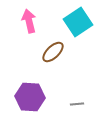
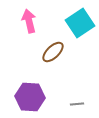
cyan square: moved 2 px right, 1 px down
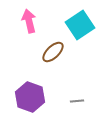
cyan square: moved 2 px down
purple hexagon: rotated 16 degrees clockwise
gray line: moved 3 px up
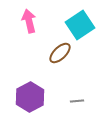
brown ellipse: moved 7 px right, 1 px down
purple hexagon: rotated 12 degrees clockwise
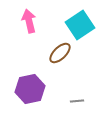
purple hexagon: moved 8 px up; rotated 16 degrees clockwise
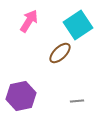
pink arrow: rotated 45 degrees clockwise
cyan square: moved 2 px left
purple hexagon: moved 9 px left, 7 px down
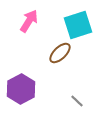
cyan square: rotated 16 degrees clockwise
purple hexagon: moved 7 px up; rotated 16 degrees counterclockwise
gray line: rotated 48 degrees clockwise
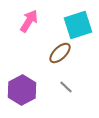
purple hexagon: moved 1 px right, 1 px down
gray line: moved 11 px left, 14 px up
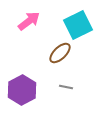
pink arrow: rotated 20 degrees clockwise
cyan square: rotated 8 degrees counterclockwise
gray line: rotated 32 degrees counterclockwise
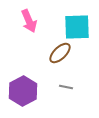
pink arrow: rotated 105 degrees clockwise
cyan square: moved 1 px left, 2 px down; rotated 24 degrees clockwise
purple hexagon: moved 1 px right, 1 px down
